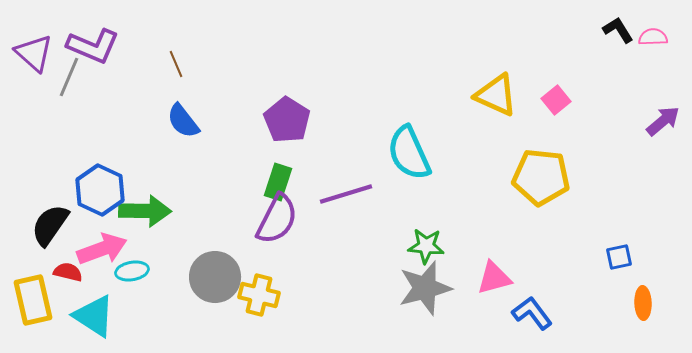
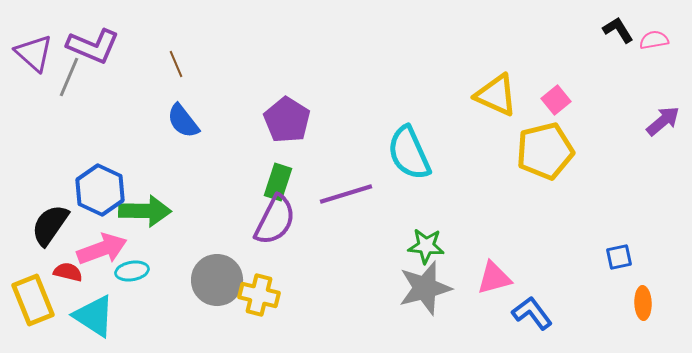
pink semicircle: moved 1 px right, 3 px down; rotated 8 degrees counterclockwise
yellow pentagon: moved 4 px right, 26 px up; rotated 20 degrees counterclockwise
purple semicircle: moved 2 px left, 1 px down
gray circle: moved 2 px right, 3 px down
yellow rectangle: rotated 9 degrees counterclockwise
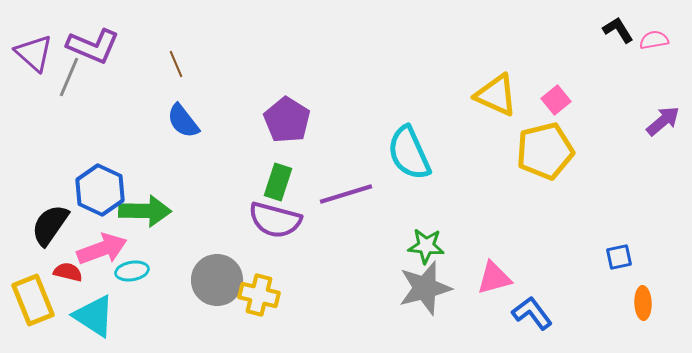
purple semicircle: rotated 78 degrees clockwise
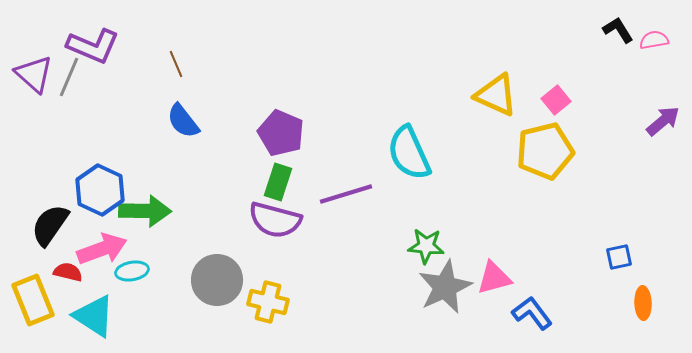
purple triangle: moved 21 px down
purple pentagon: moved 6 px left, 13 px down; rotated 9 degrees counterclockwise
gray star: moved 20 px right, 1 px up; rotated 10 degrees counterclockwise
yellow cross: moved 9 px right, 7 px down
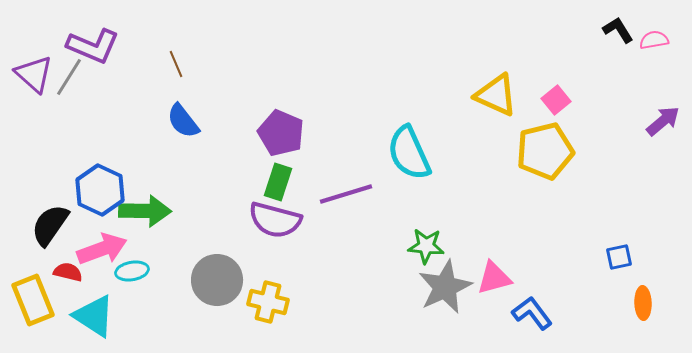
gray line: rotated 9 degrees clockwise
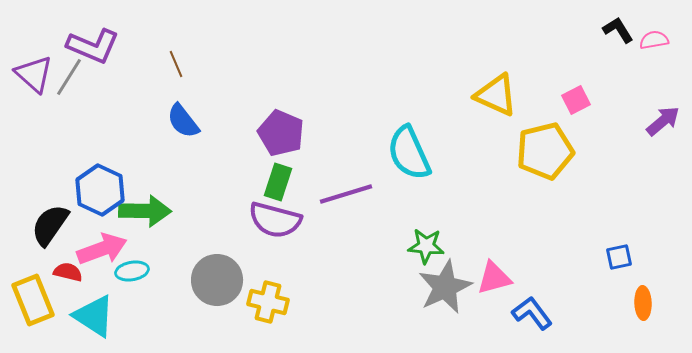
pink square: moved 20 px right; rotated 12 degrees clockwise
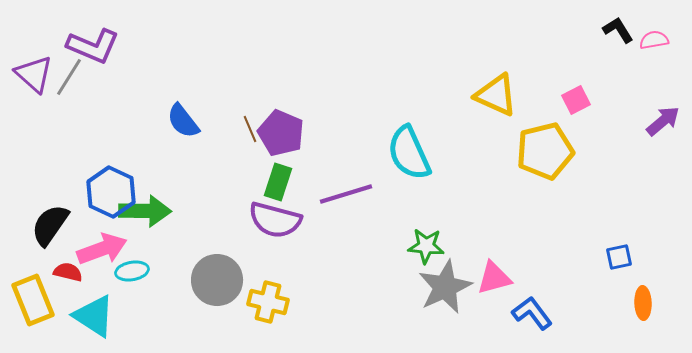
brown line: moved 74 px right, 65 px down
blue hexagon: moved 11 px right, 2 px down
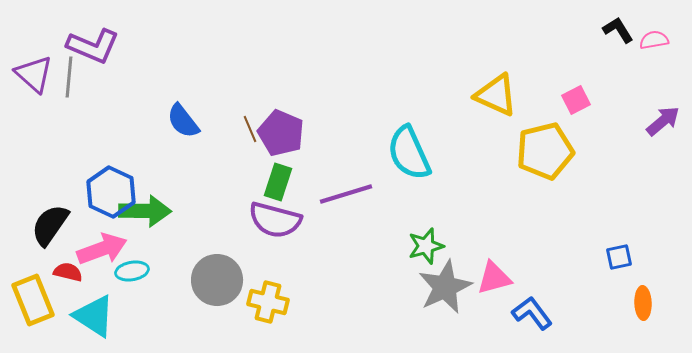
gray line: rotated 27 degrees counterclockwise
green star: rotated 21 degrees counterclockwise
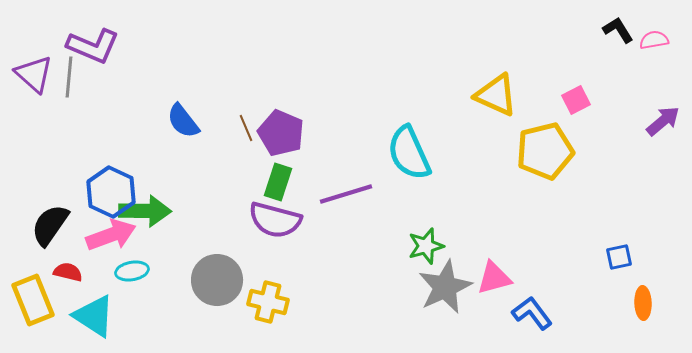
brown line: moved 4 px left, 1 px up
pink arrow: moved 9 px right, 14 px up
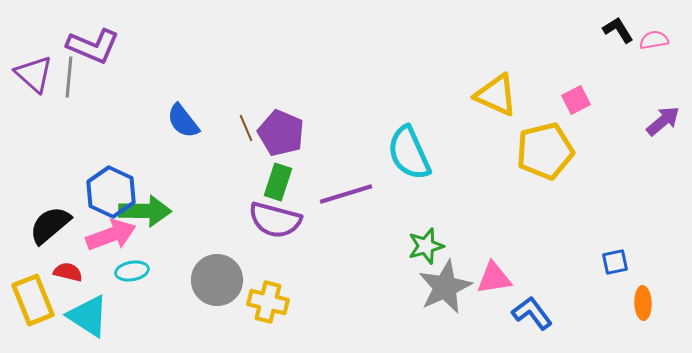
black semicircle: rotated 15 degrees clockwise
blue square: moved 4 px left, 5 px down
pink triangle: rotated 6 degrees clockwise
cyan triangle: moved 6 px left
